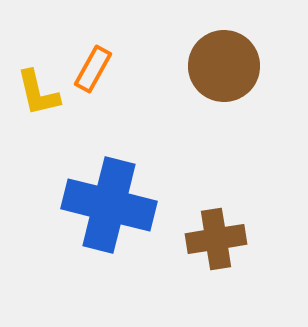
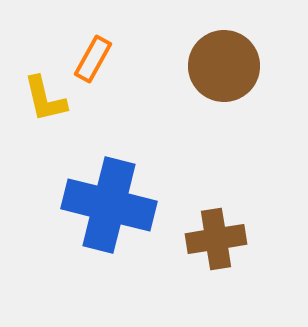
orange rectangle: moved 10 px up
yellow L-shape: moved 7 px right, 6 px down
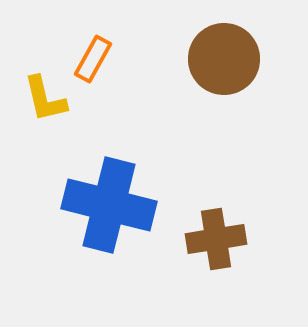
brown circle: moved 7 px up
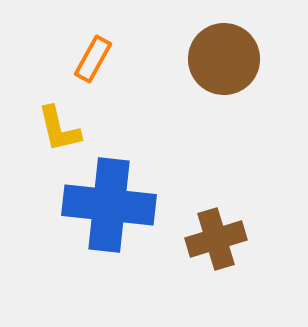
yellow L-shape: moved 14 px right, 30 px down
blue cross: rotated 8 degrees counterclockwise
brown cross: rotated 8 degrees counterclockwise
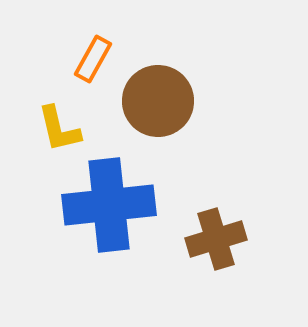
brown circle: moved 66 px left, 42 px down
blue cross: rotated 12 degrees counterclockwise
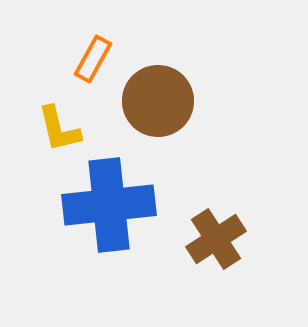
brown cross: rotated 16 degrees counterclockwise
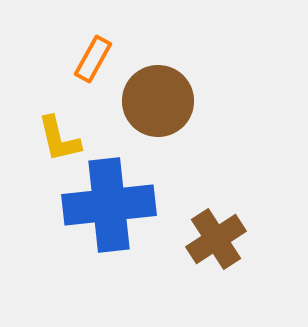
yellow L-shape: moved 10 px down
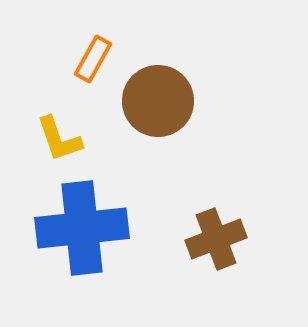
yellow L-shape: rotated 6 degrees counterclockwise
blue cross: moved 27 px left, 23 px down
brown cross: rotated 12 degrees clockwise
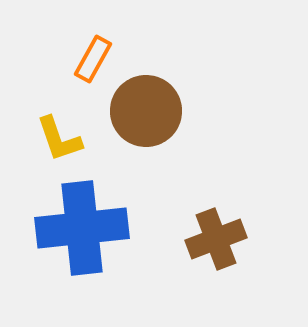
brown circle: moved 12 px left, 10 px down
